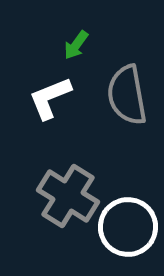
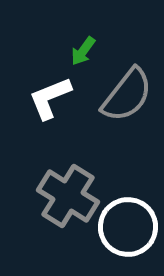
green arrow: moved 7 px right, 6 px down
gray semicircle: rotated 132 degrees counterclockwise
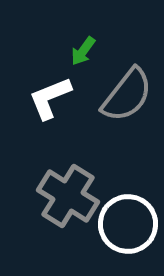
white circle: moved 3 px up
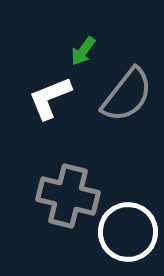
gray cross: rotated 18 degrees counterclockwise
white circle: moved 8 px down
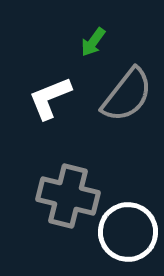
green arrow: moved 10 px right, 9 px up
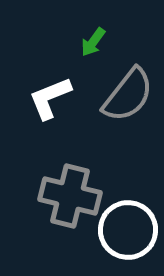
gray semicircle: moved 1 px right
gray cross: moved 2 px right
white circle: moved 2 px up
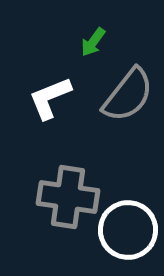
gray cross: moved 2 px left, 1 px down; rotated 6 degrees counterclockwise
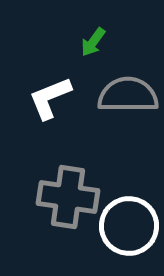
gray semicircle: rotated 128 degrees counterclockwise
white circle: moved 1 px right, 4 px up
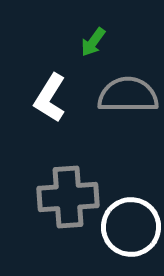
white L-shape: rotated 36 degrees counterclockwise
gray cross: rotated 12 degrees counterclockwise
white circle: moved 2 px right, 1 px down
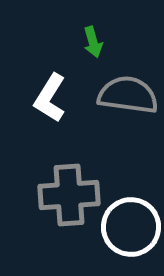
green arrow: rotated 52 degrees counterclockwise
gray semicircle: rotated 8 degrees clockwise
gray cross: moved 1 px right, 2 px up
